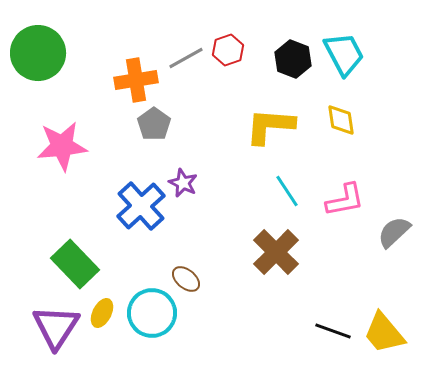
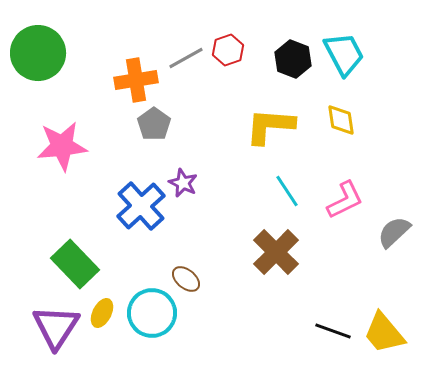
pink L-shape: rotated 15 degrees counterclockwise
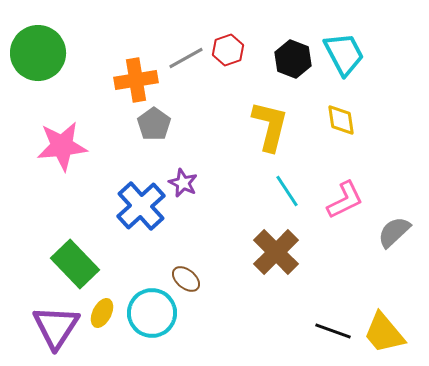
yellow L-shape: rotated 100 degrees clockwise
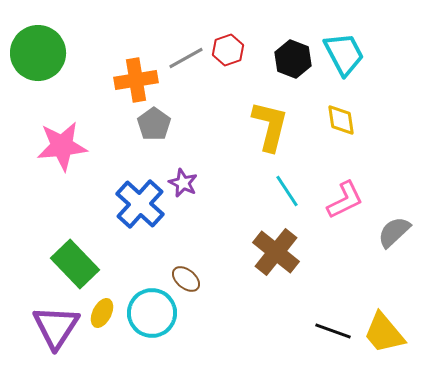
blue cross: moved 1 px left, 2 px up; rotated 6 degrees counterclockwise
brown cross: rotated 6 degrees counterclockwise
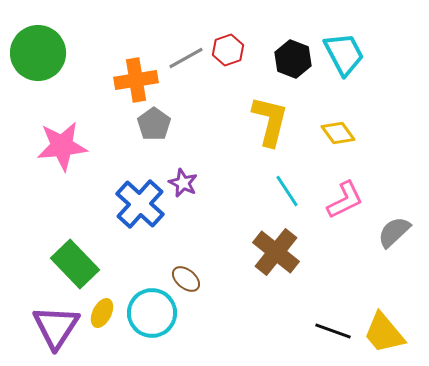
yellow diamond: moved 3 px left, 13 px down; rotated 28 degrees counterclockwise
yellow L-shape: moved 5 px up
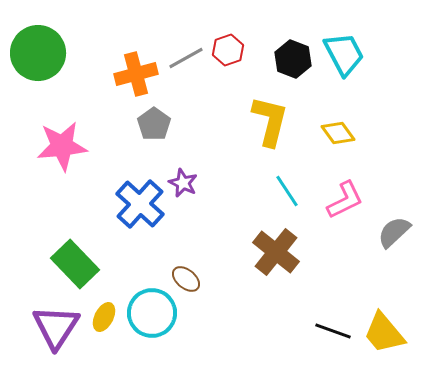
orange cross: moved 6 px up; rotated 6 degrees counterclockwise
yellow ellipse: moved 2 px right, 4 px down
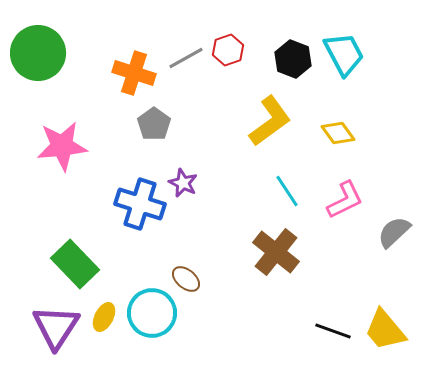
orange cross: moved 2 px left, 1 px up; rotated 33 degrees clockwise
yellow L-shape: rotated 40 degrees clockwise
blue cross: rotated 24 degrees counterclockwise
yellow trapezoid: moved 1 px right, 3 px up
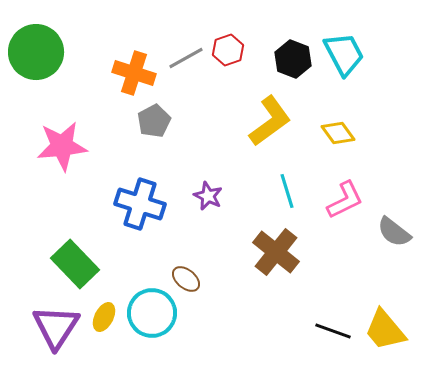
green circle: moved 2 px left, 1 px up
gray pentagon: moved 3 px up; rotated 8 degrees clockwise
purple star: moved 25 px right, 13 px down
cyan line: rotated 16 degrees clockwise
gray semicircle: rotated 99 degrees counterclockwise
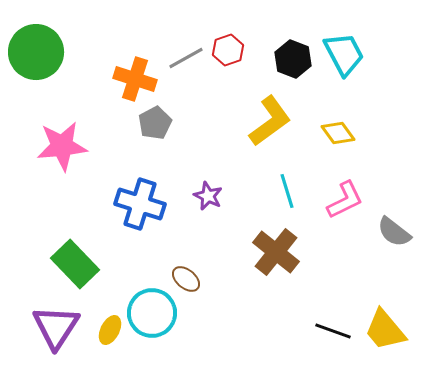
orange cross: moved 1 px right, 6 px down
gray pentagon: moved 1 px right, 2 px down
yellow ellipse: moved 6 px right, 13 px down
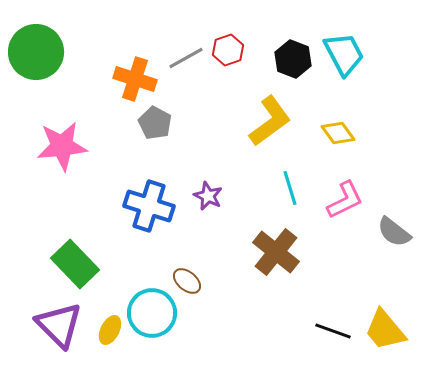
gray pentagon: rotated 16 degrees counterclockwise
cyan line: moved 3 px right, 3 px up
blue cross: moved 9 px right, 2 px down
brown ellipse: moved 1 px right, 2 px down
purple triangle: moved 3 px right, 2 px up; rotated 18 degrees counterclockwise
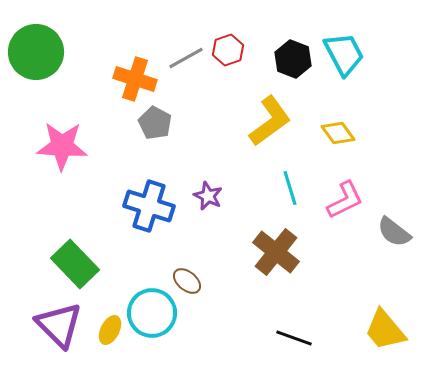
pink star: rotated 9 degrees clockwise
black line: moved 39 px left, 7 px down
